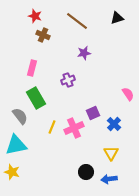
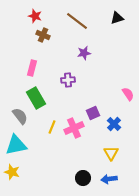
purple cross: rotated 16 degrees clockwise
black circle: moved 3 px left, 6 px down
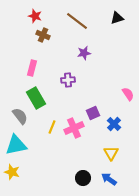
blue arrow: rotated 42 degrees clockwise
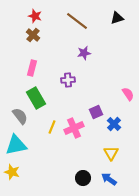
brown cross: moved 10 px left; rotated 16 degrees clockwise
purple square: moved 3 px right, 1 px up
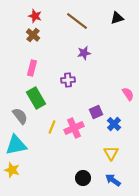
yellow star: moved 2 px up
blue arrow: moved 4 px right, 1 px down
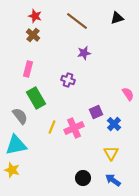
pink rectangle: moved 4 px left, 1 px down
purple cross: rotated 24 degrees clockwise
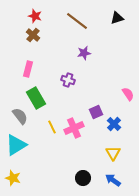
yellow line: rotated 48 degrees counterclockwise
cyan triangle: rotated 20 degrees counterclockwise
yellow triangle: moved 2 px right
yellow star: moved 1 px right, 8 px down
